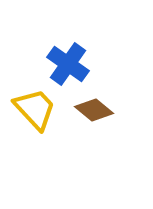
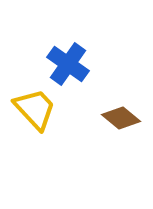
brown diamond: moved 27 px right, 8 px down
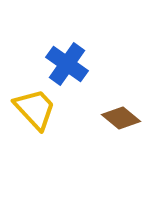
blue cross: moved 1 px left
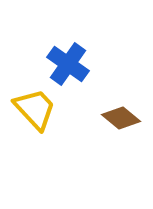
blue cross: moved 1 px right
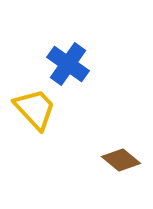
brown diamond: moved 42 px down
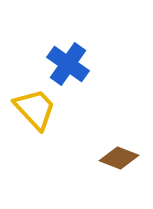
brown diamond: moved 2 px left, 2 px up; rotated 18 degrees counterclockwise
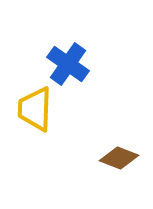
yellow trapezoid: rotated 135 degrees counterclockwise
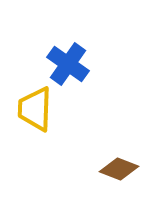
brown diamond: moved 11 px down
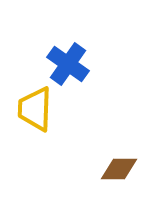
brown diamond: rotated 21 degrees counterclockwise
